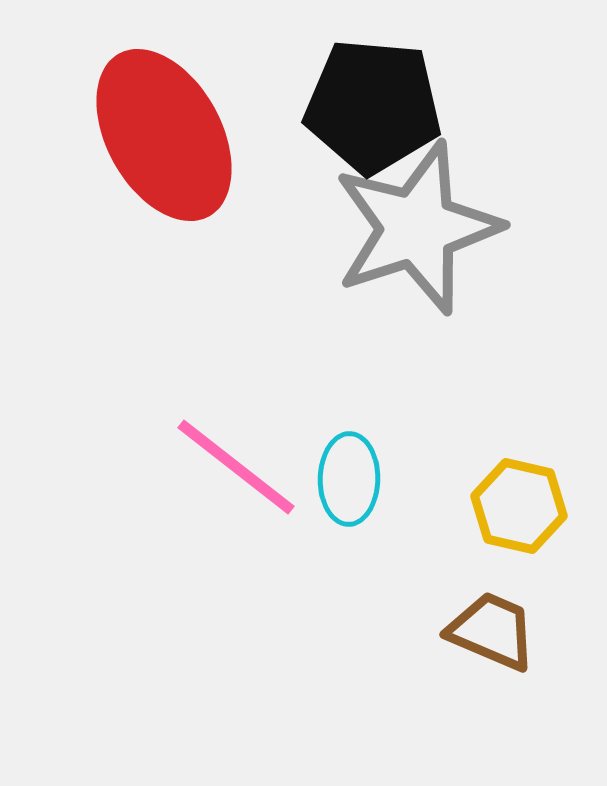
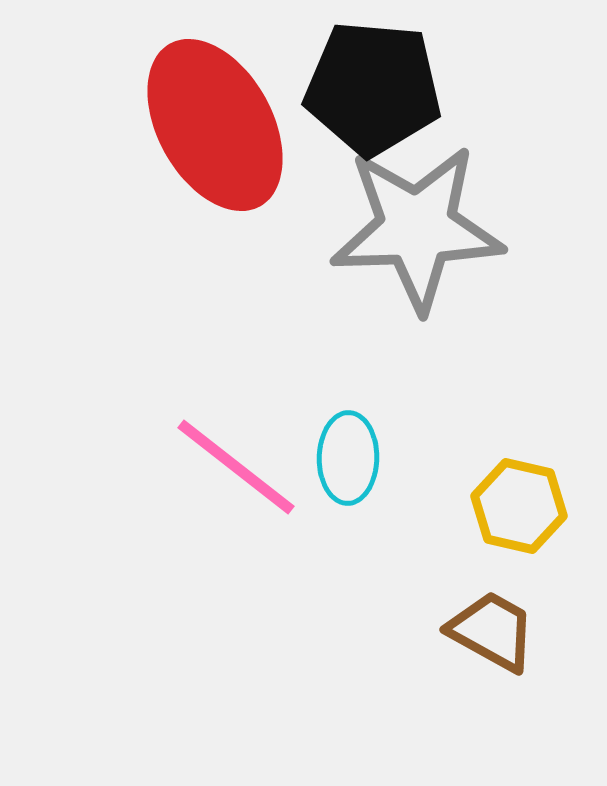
black pentagon: moved 18 px up
red ellipse: moved 51 px right, 10 px up
gray star: rotated 16 degrees clockwise
cyan ellipse: moved 1 px left, 21 px up
brown trapezoid: rotated 6 degrees clockwise
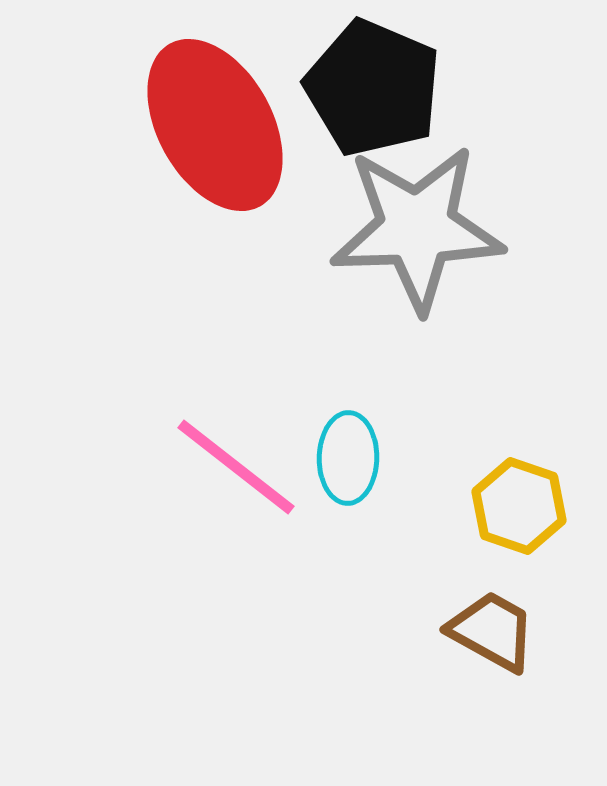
black pentagon: rotated 18 degrees clockwise
yellow hexagon: rotated 6 degrees clockwise
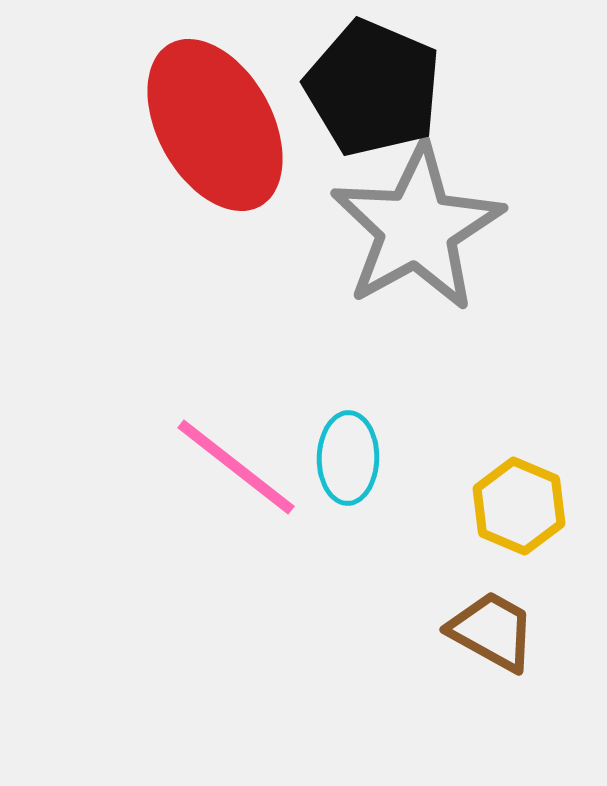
gray star: rotated 27 degrees counterclockwise
yellow hexagon: rotated 4 degrees clockwise
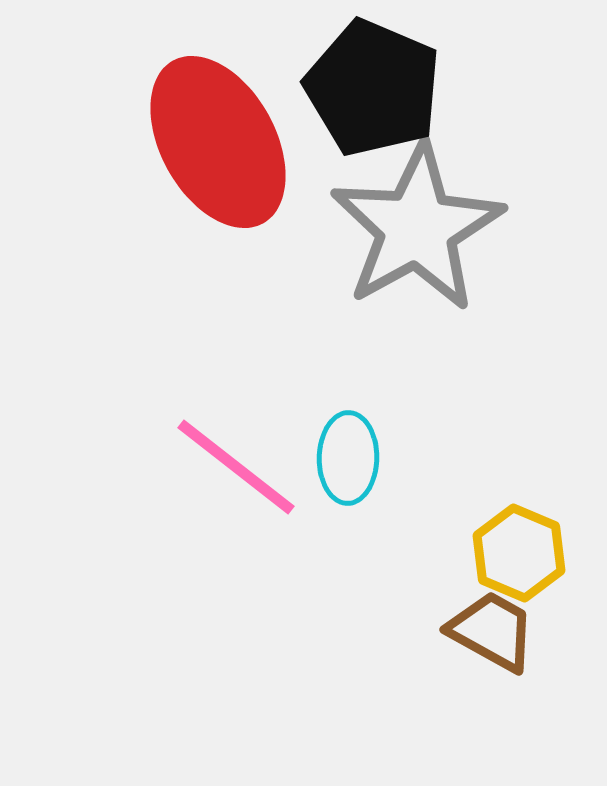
red ellipse: moved 3 px right, 17 px down
yellow hexagon: moved 47 px down
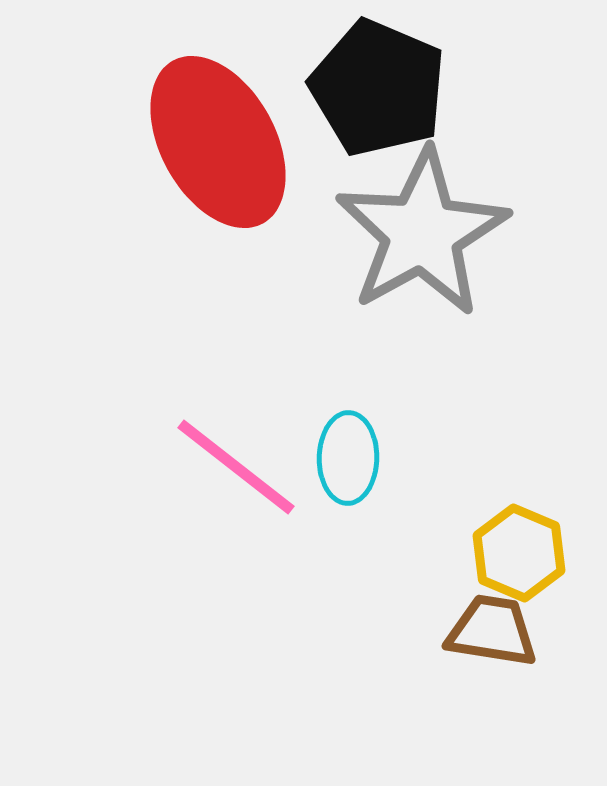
black pentagon: moved 5 px right
gray star: moved 5 px right, 5 px down
brown trapezoid: rotated 20 degrees counterclockwise
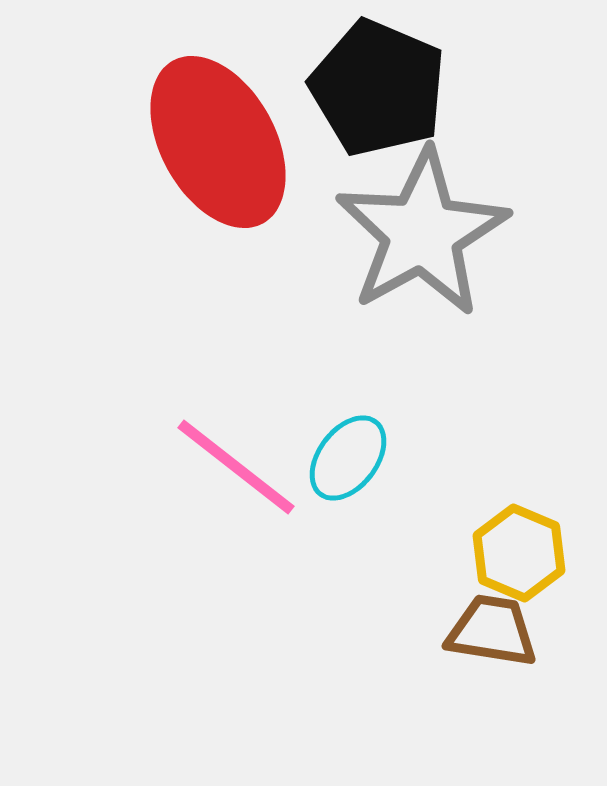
cyan ellipse: rotated 36 degrees clockwise
